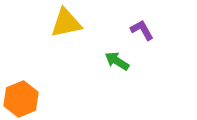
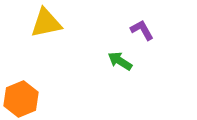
yellow triangle: moved 20 px left
green arrow: moved 3 px right
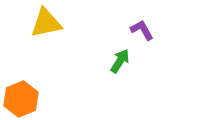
green arrow: rotated 90 degrees clockwise
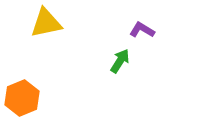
purple L-shape: rotated 30 degrees counterclockwise
orange hexagon: moved 1 px right, 1 px up
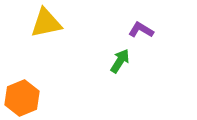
purple L-shape: moved 1 px left
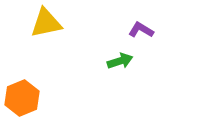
green arrow: rotated 40 degrees clockwise
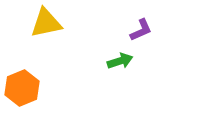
purple L-shape: rotated 125 degrees clockwise
orange hexagon: moved 10 px up
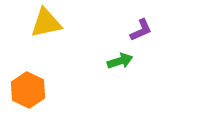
orange hexagon: moved 6 px right, 2 px down; rotated 12 degrees counterclockwise
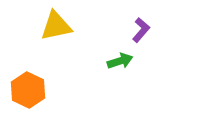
yellow triangle: moved 10 px right, 3 px down
purple L-shape: rotated 25 degrees counterclockwise
